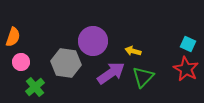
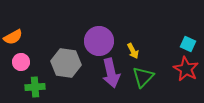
orange semicircle: rotated 42 degrees clockwise
purple circle: moved 6 px right
yellow arrow: rotated 133 degrees counterclockwise
purple arrow: rotated 112 degrees clockwise
green cross: rotated 36 degrees clockwise
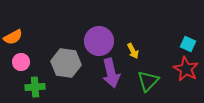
green triangle: moved 5 px right, 4 px down
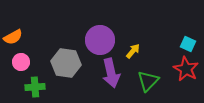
purple circle: moved 1 px right, 1 px up
yellow arrow: rotated 112 degrees counterclockwise
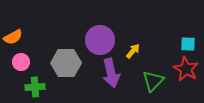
cyan square: rotated 21 degrees counterclockwise
gray hexagon: rotated 8 degrees counterclockwise
green triangle: moved 5 px right
